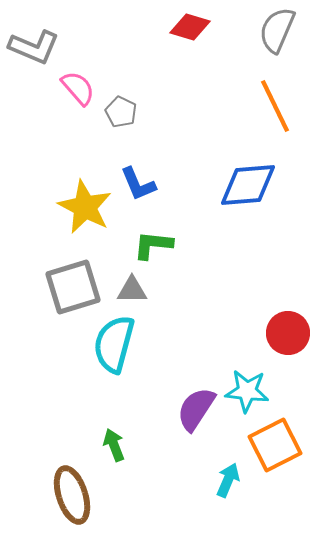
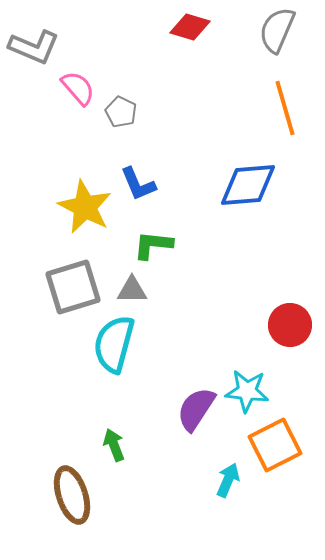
orange line: moved 10 px right, 2 px down; rotated 10 degrees clockwise
red circle: moved 2 px right, 8 px up
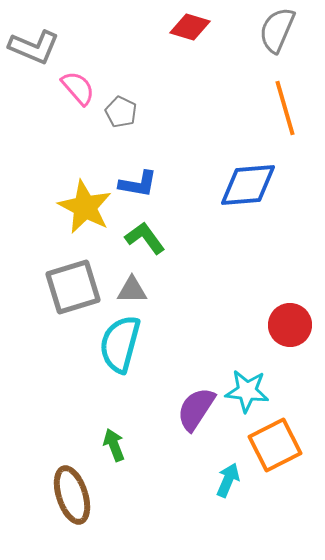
blue L-shape: rotated 57 degrees counterclockwise
green L-shape: moved 8 px left, 7 px up; rotated 48 degrees clockwise
cyan semicircle: moved 6 px right
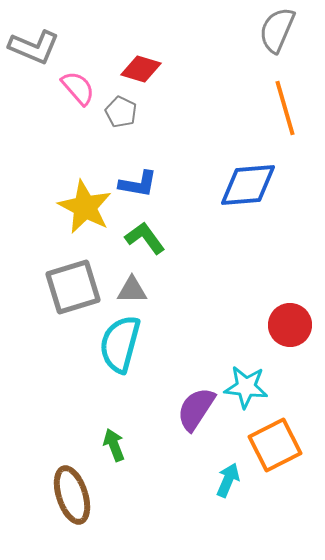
red diamond: moved 49 px left, 42 px down
cyan star: moved 1 px left, 4 px up
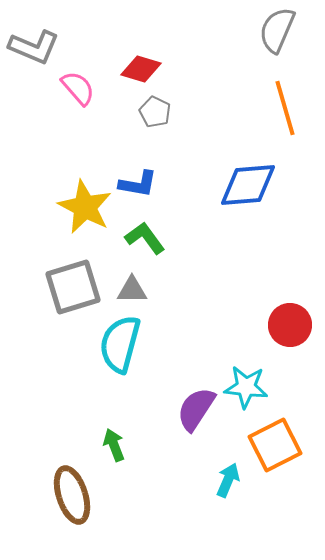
gray pentagon: moved 34 px right
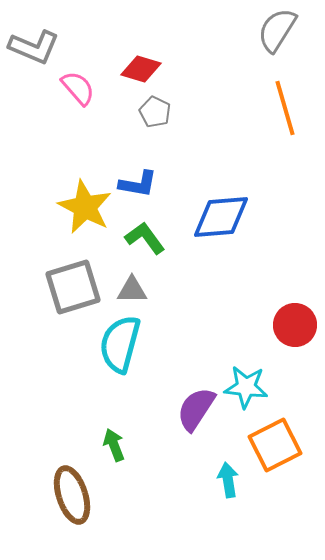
gray semicircle: rotated 9 degrees clockwise
blue diamond: moved 27 px left, 32 px down
red circle: moved 5 px right
cyan arrow: rotated 32 degrees counterclockwise
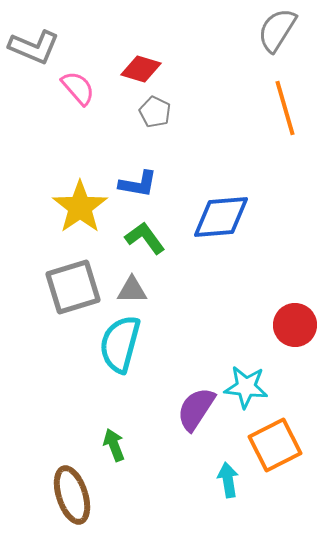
yellow star: moved 5 px left; rotated 10 degrees clockwise
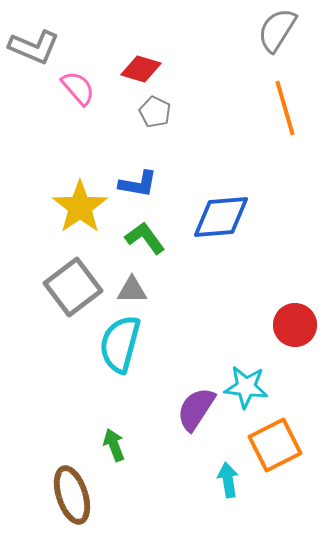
gray square: rotated 20 degrees counterclockwise
